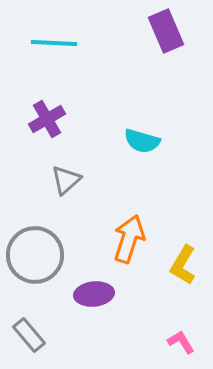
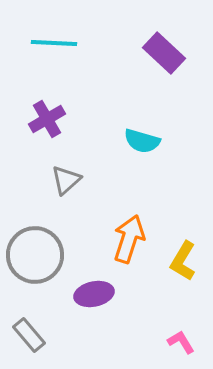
purple rectangle: moved 2 px left, 22 px down; rotated 24 degrees counterclockwise
yellow L-shape: moved 4 px up
purple ellipse: rotated 6 degrees counterclockwise
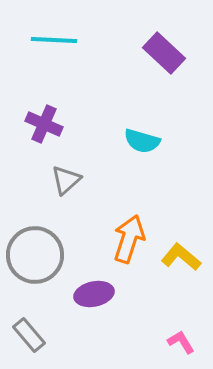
cyan line: moved 3 px up
purple cross: moved 3 px left, 5 px down; rotated 36 degrees counterclockwise
yellow L-shape: moved 2 px left, 4 px up; rotated 99 degrees clockwise
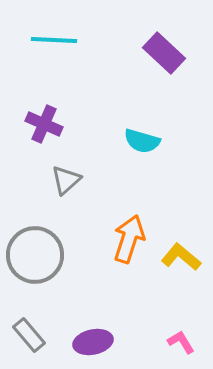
purple ellipse: moved 1 px left, 48 px down
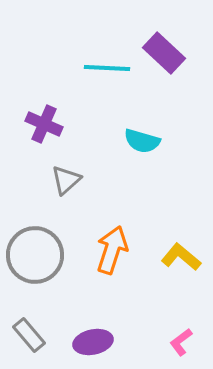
cyan line: moved 53 px right, 28 px down
orange arrow: moved 17 px left, 11 px down
pink L-shape: rotated 96 degrees counterclockwise
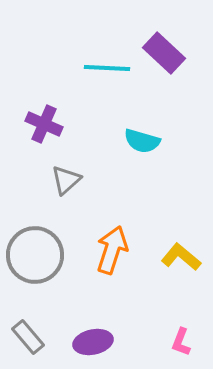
gray rectangle: moved 1 px left, 2 px down
pink L-shape: rotated 32 degrees counterclockwise
